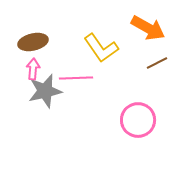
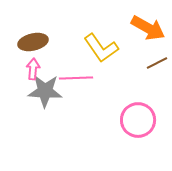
gray star: rotated 16 degrees clockwise
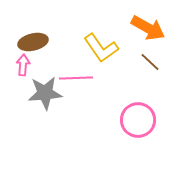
brown line: moved 7 px left, 1 px up; rotated 70 degrees clockwise
pink arrow: moved 10 px left, 4 px up
gray star: moved 2 px down; rotated 8 degrees counterclockwise
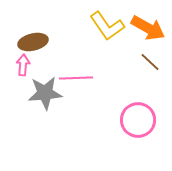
yellow L-shape: moved 6 px right, 22 px up
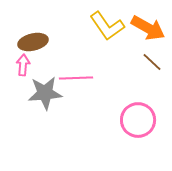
brown line: moved 2 px right
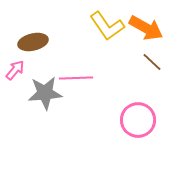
orange arrow: moved 2 px left
pink arrow: moved 8 px left, 5 px down; rotated 35 degrees clockwise
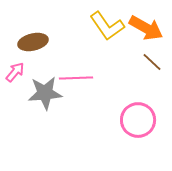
pink arrow: moved 2 px down
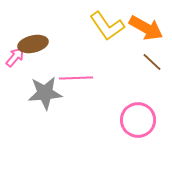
brown ellipse: moved 2 px down
pink arrow: moved 15 px up
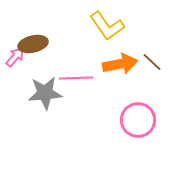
orange arrow: moved 26 px left, 36 px down; rotated 40 degrees counterclockwise
